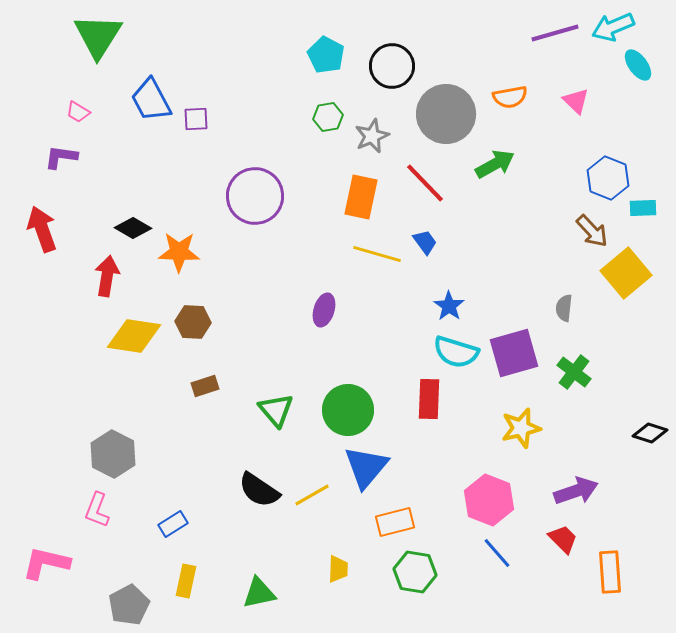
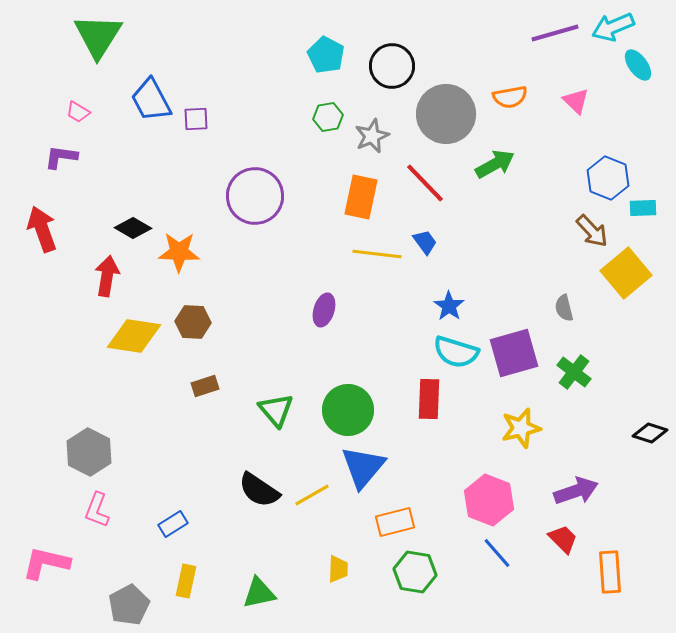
yellow line at (377, 254): rotated 9 degrees counterclockwise
gray semicircle at (564, 308): rotated 20 degrees counterclockwise
gray hexagon at (113, 454): moved 24 px left, 2 px up
blue triangle at (366, 467): moved 3 px left
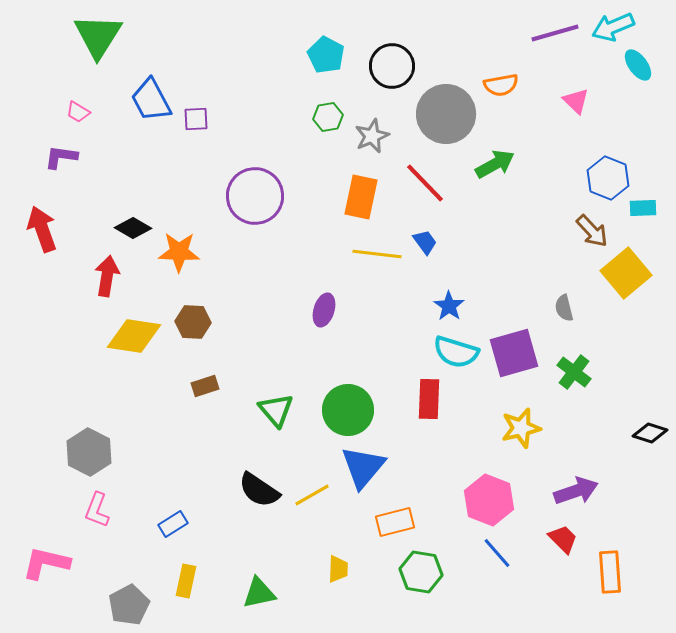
orange semicircle at (510, 97): moved 9 px left, 12 px up
green hexagon at (415, 572): moved 6 px right
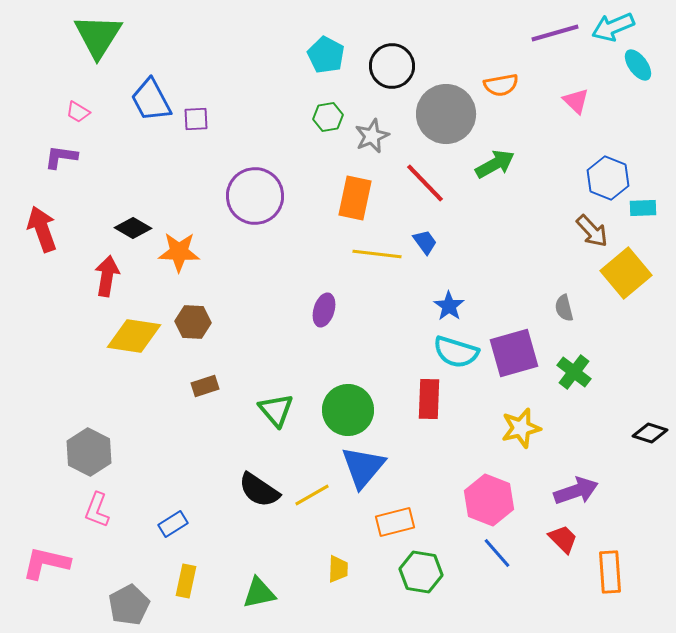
orange rectangle at (361, 197): moved 6 px left, 1 px down
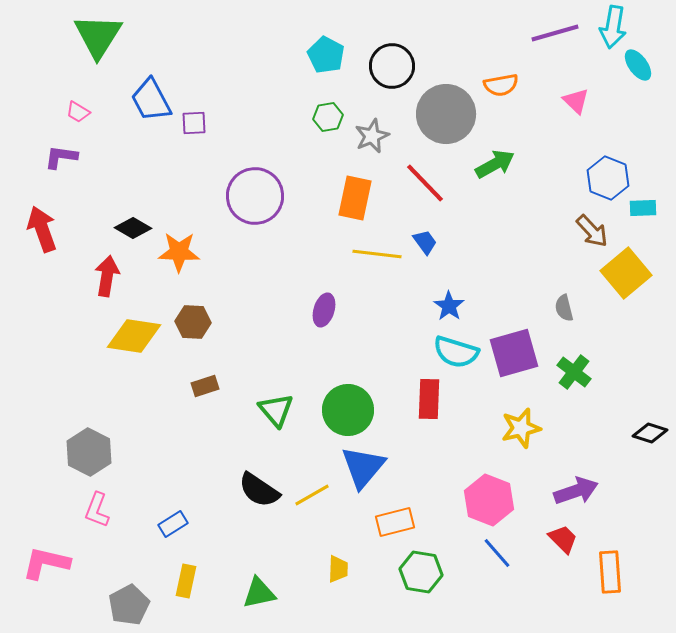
cyan arrow at (613, 27): rotated 57 degrees counterclockwise
purple square at (196, 119): moved 2 px left, 4 px down
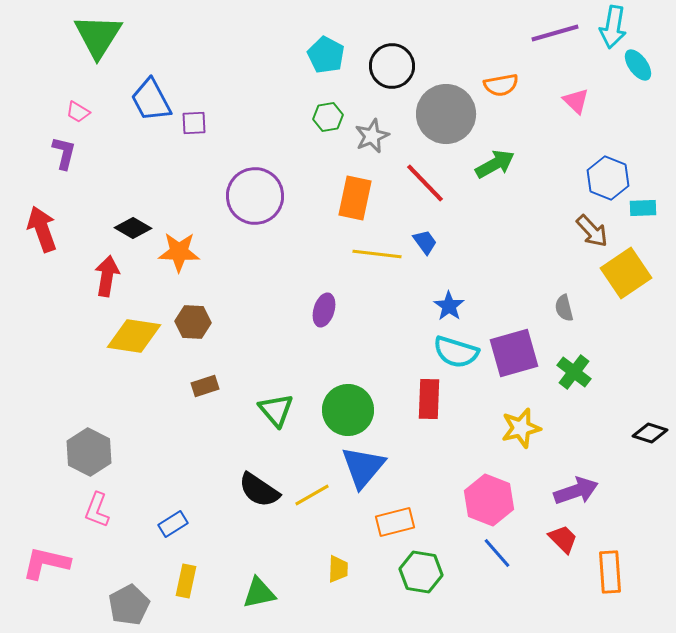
purple L-shape at (61, 157): moved 3 px right, 4 px up; rotated 96 degrees clockwise
yellow square at (626, 273): rotated 6 degrees clockwise
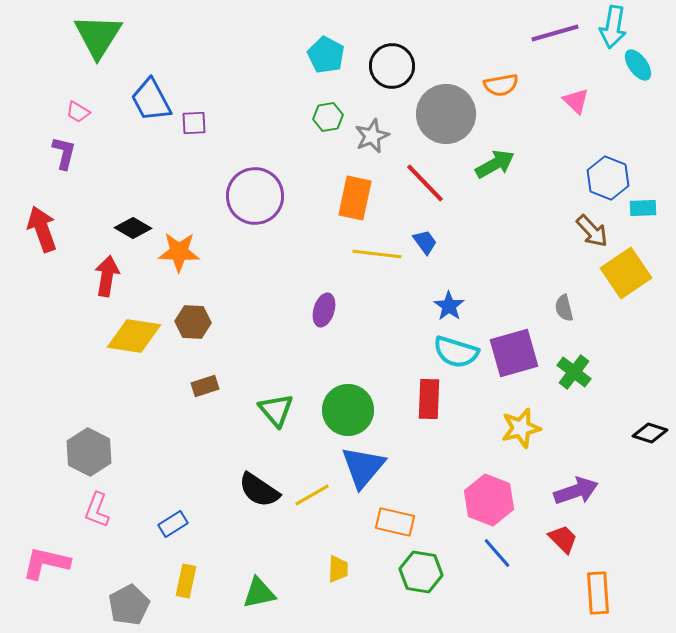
orange rectangle at (395, 522): rotated 27 degrees clockwise
orange rectangle at (610, 572): moved 12 px left, 21 px down
